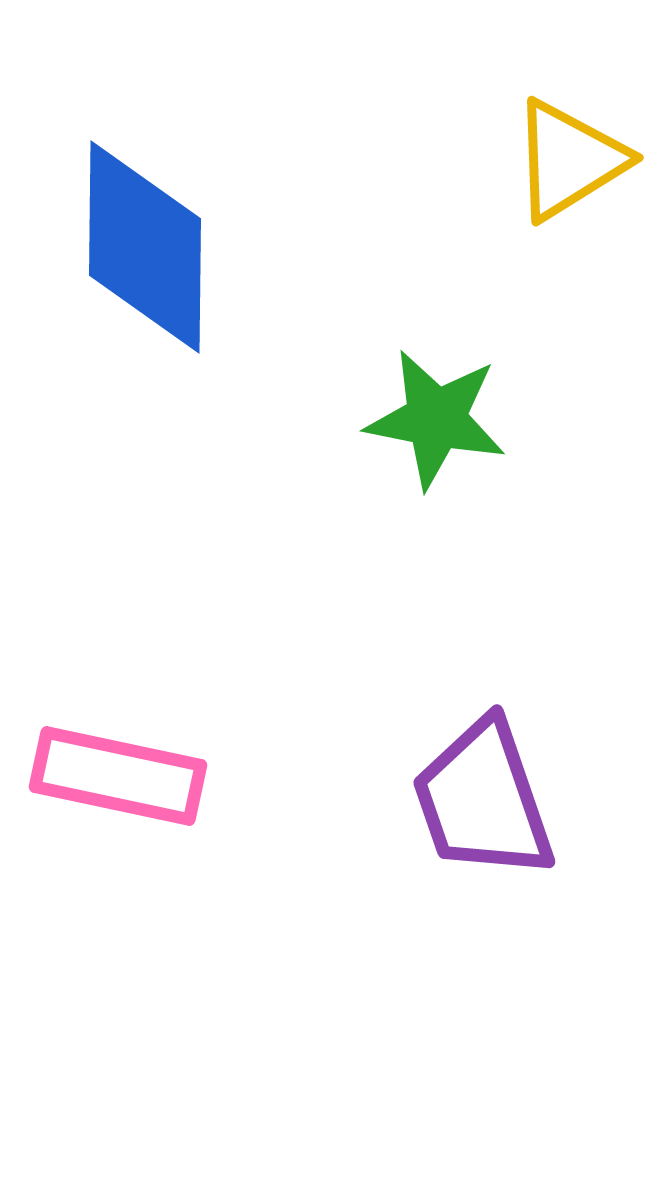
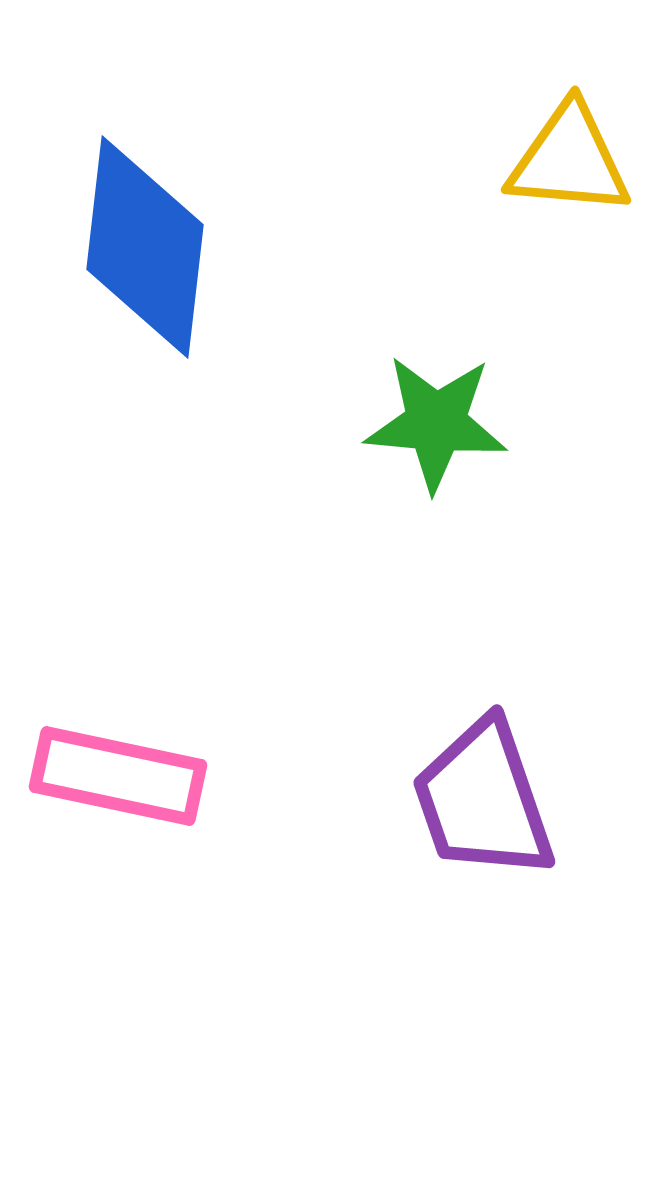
yellow triangle: rotated 37 degrees clockwise
blue diamond: rotated 6 degrees clockwise
green star: moved 4 px down; rotated 6 degrees counterclockwise
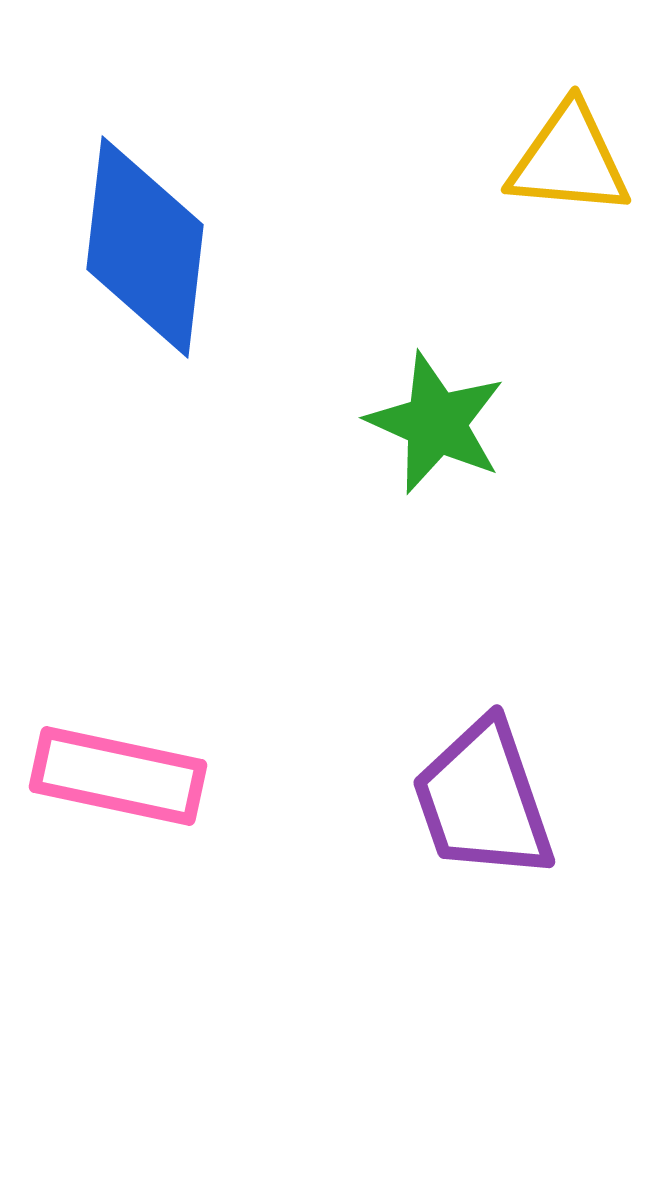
green star: rotated 19 degrees clockwise
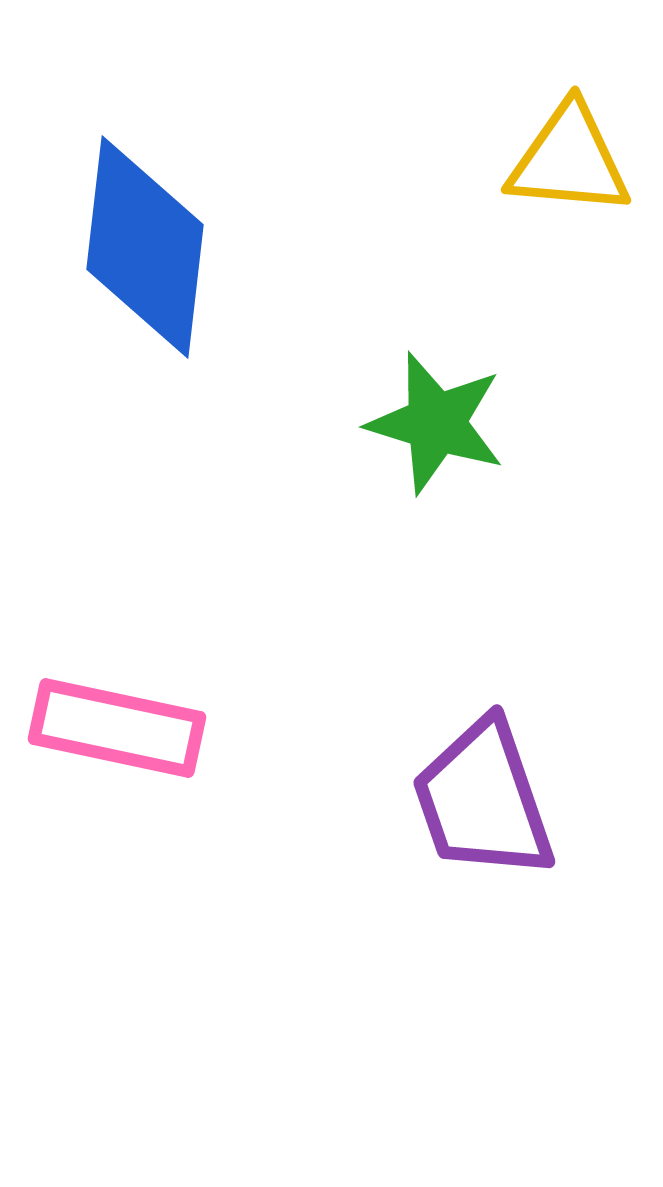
green star: rotated 7 degrees counterclockwise
pink rectangle: moved 1 px left, 48 px up
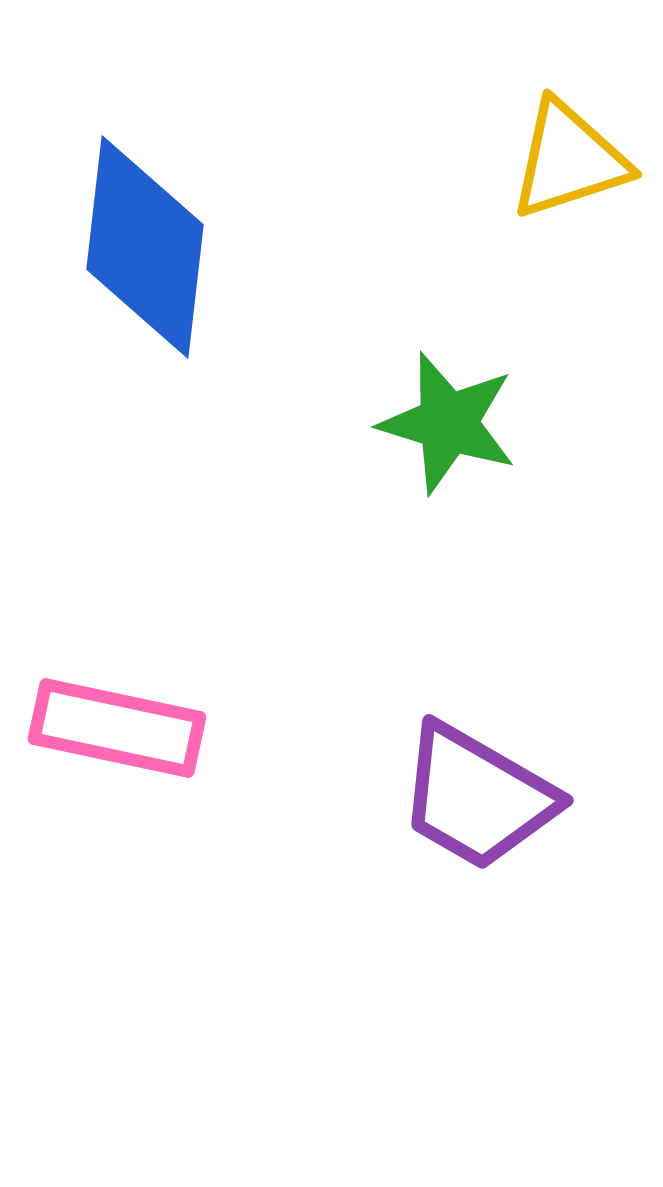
yellow triangle: rotated 23 degrees counterclockwise
green star: moved 12 px right
purple trapezoid: moved 6 px left, 3 px up; rotated 41 degrees counterclockwise
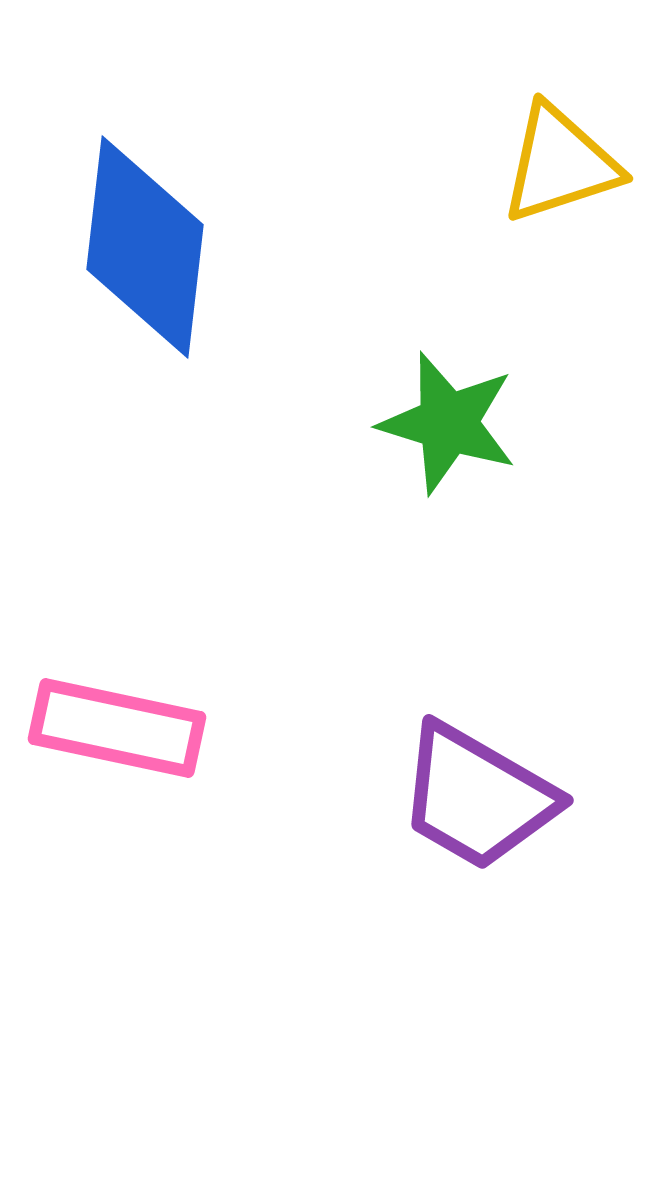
yellow triangle: moved 9 px left, 4 px down
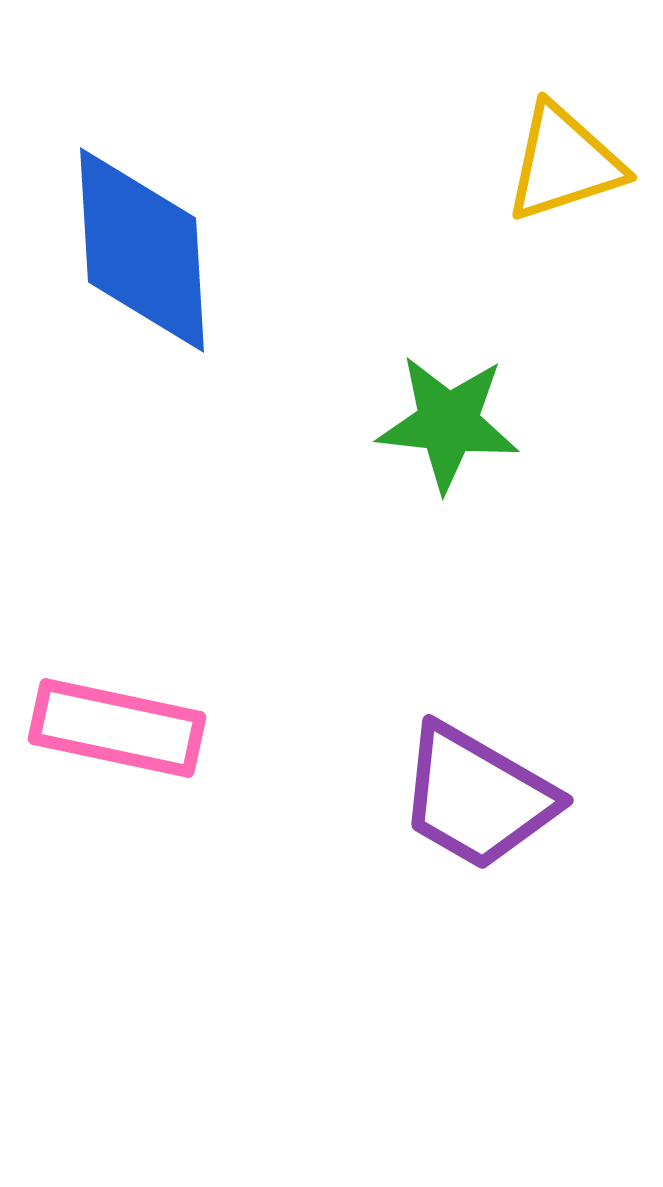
yellow triangle: moved 4 px right, 1 px up
blue diamond: moved 3 px left, 3 px down; rotated 10 degrees counterclockwise
green star: rotated 11 degrees counterclockwise
